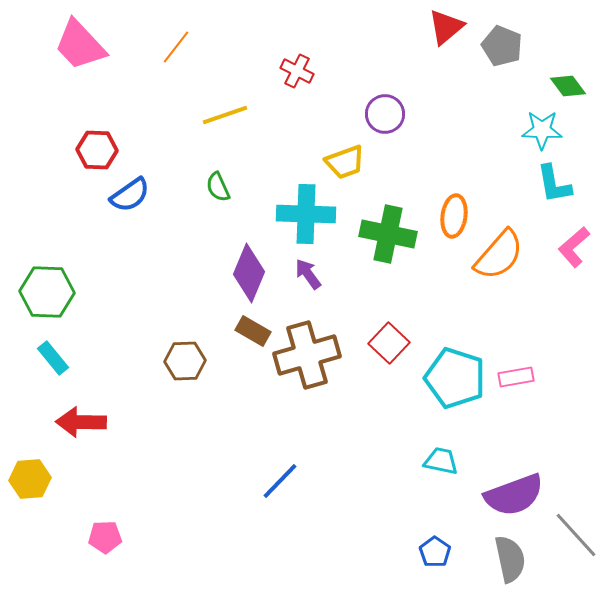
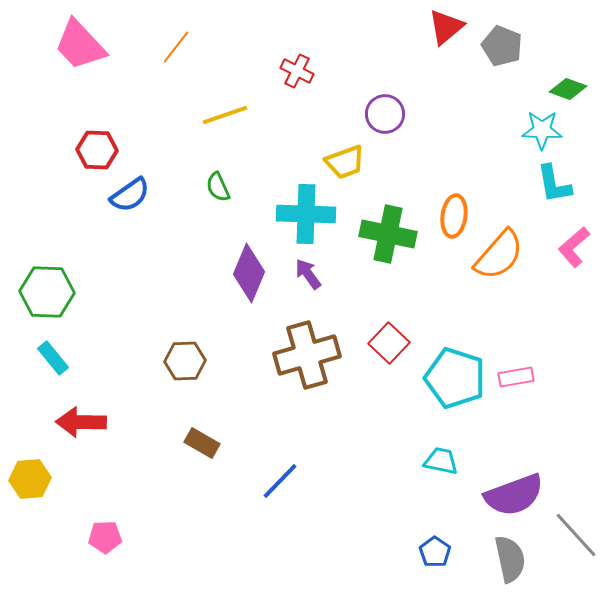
green diamond: moved 3 px down; rotated 33 degrees counterclockwise
brown rectangle: moved 51 px left, 112 px down
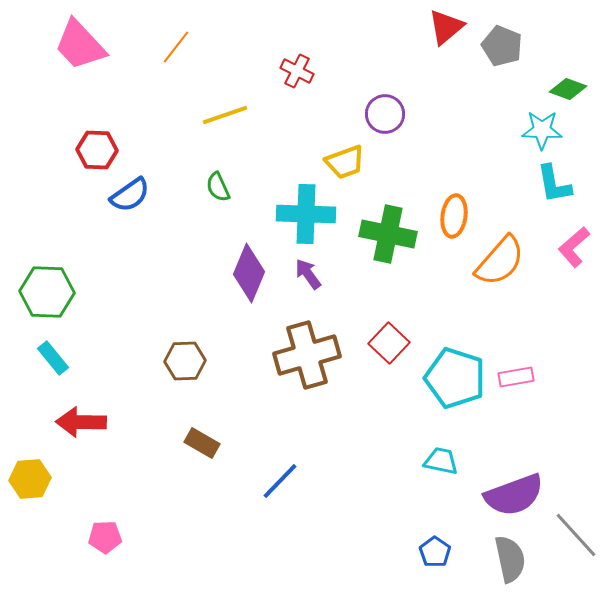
orange semicircle: moved 1 px right, 6 px down
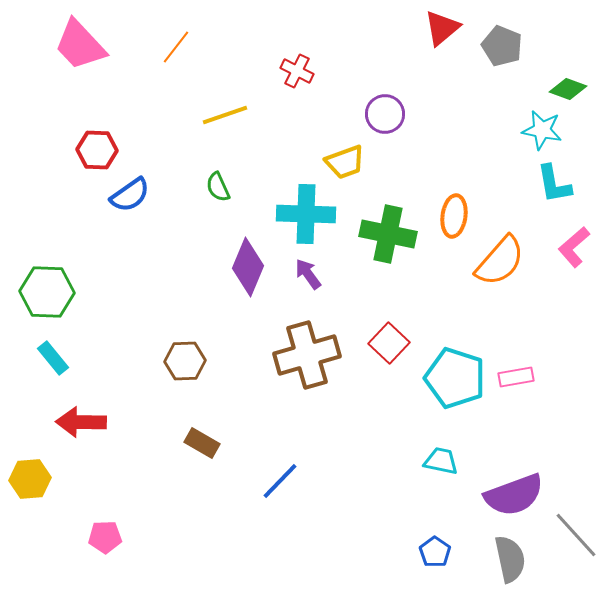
red triangle: moved 4 px left, 1 px down
cyan star: rotated 9 degrees clockwise
purple diamond: moved 1 px left, 6 px up
